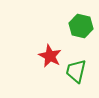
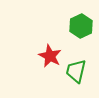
green hexagon: rotated 20 degrees clockwise
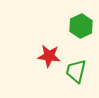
red star: moved 1 px left; rotated 20 degrees counterclockwise
